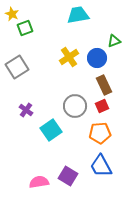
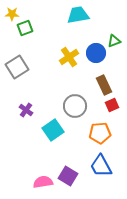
yellow star: rotated 24 degrees counterclockwise
blue circle: moved 1 px left, 5 px up
red square: moved 10 px right, 1 px up
cyan square: moved 2 px right
pink semicircle: moved 4 px right
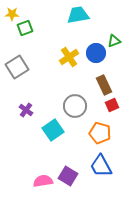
orange pentagon: rotated 20 degrees clockwise
pink semicircle: moved 1 px up
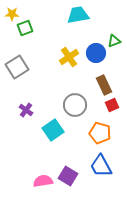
gray circle: moved 1 px up
